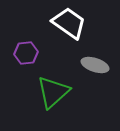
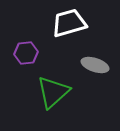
white trapezoid: rotated 51 degrees counterclockwise
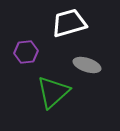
purple hexagon: moved 1 px up
gray ellipse: moved 8 px left
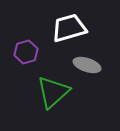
white trapezoid: moved 5 px down
purple hexagon: rotated 10 degrees counterclockwise
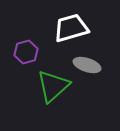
white trapezoid: moved 2 px right
green triangle: moved 6 px up
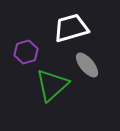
gray ellipse: rotated 32 degrees clockwise
green triangle: moved 1 px left, 1 px up
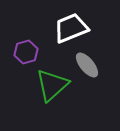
white trapezoid: rotated 6 degrees counterclockwise
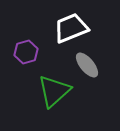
green triangle: moved 2 px right, 6 px down
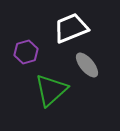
green triangle: moved 3 px left, 1 px up
